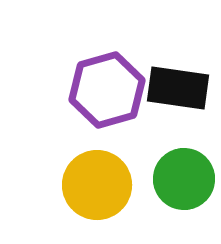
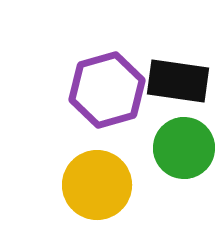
black rectangle: moved 7 px up
green circle: moved 31 px up
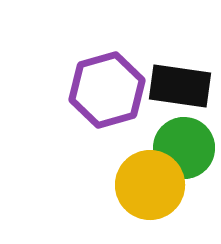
black rectangle: moved 2 px right, 5 px down
yellow circle: moved 53 px right
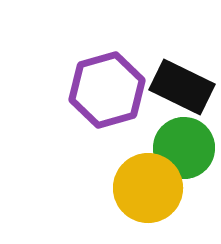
black rectangle: moved 2 px right, 1 px down; rotated 18 degrees clockwise
yellow circle: moved 2 px left, 3 px down
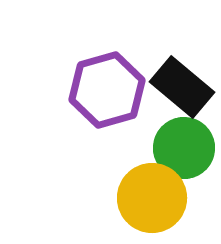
black rectangle: rotated 14 degrees clockwise
yellow circle: moved 4 px right, 10 px down
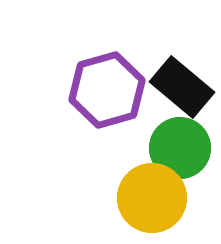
green circle: moved 4 px left
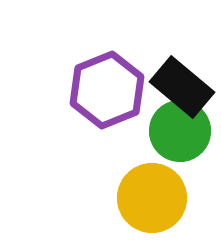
purple hexagon: rotated 6 degrees counterclockwise
green circle: moved 17 px up
